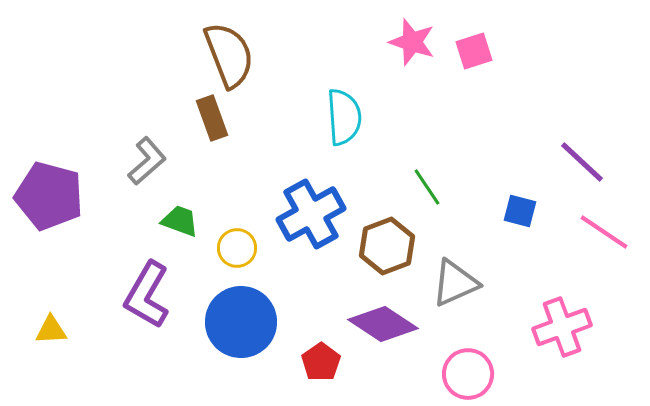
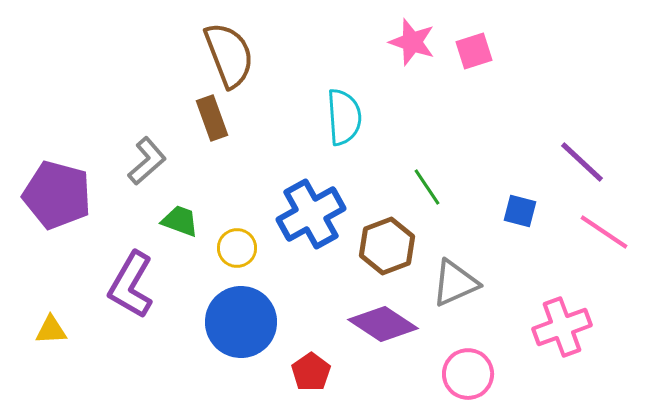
purple pentagon: moved 8 px right, 1 px up
purple L-shape: moved 16 px left, 10 px up
red pentagon: moved 10 px left, 10 px down
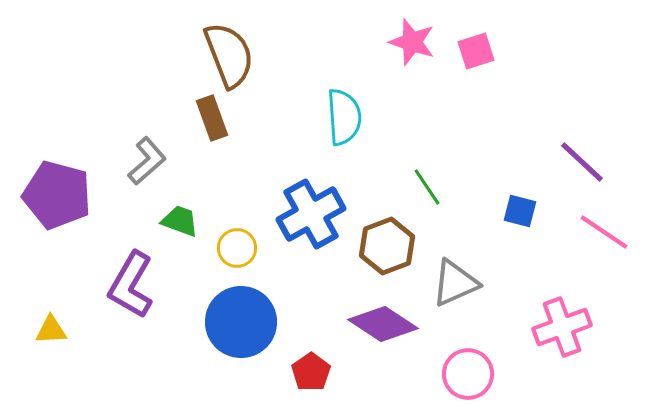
pink square: moved 2 px right
